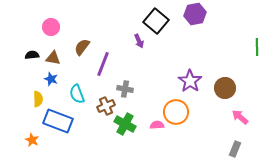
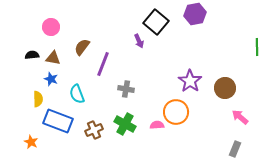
black square: moved 1 px down
gray cross: moved 1 px right
brown cross: moved 12 px left, 24 px down
orange star: moved 1 px left, 2 px down
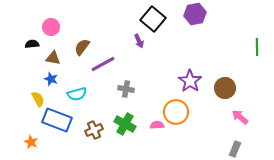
black square: moved 3 px left, 3 px up
black semicircle: moved 11 px up
purple line: rotated 40 degrees clockwise
cyan semicircle: rotated 84 degrees counterclockwise
yellow semicircle: rotated 28 degrees counterclockwise
blue rectangle: moved 1 px left, 1 px up
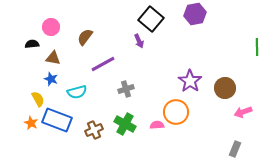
black square: moved 2 px left
brown semicircle: moved 3 px right, 10 px up
gray cross: rotated 28 degrees counterclockwise
cyan semicircle: moved 2 px up
pink arrow: moved 3 px right, 5 px up; rotated 60 degrees counterclockwise
orange star: moved 19 px up
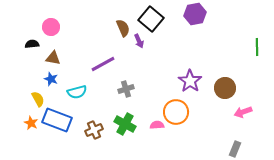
brown semicircle: moved 38 px right, 9 px up; rotated 120 degrees clockwise
